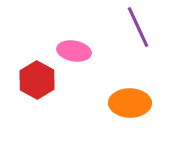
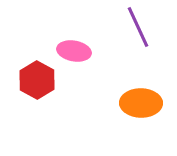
orange ellipse: moved 11 px right
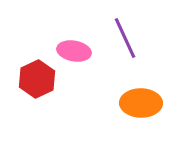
purple line: moved 13 px left, 11 px down
red hexagon: moved 1 px up; rotated 6 degrees clockwise
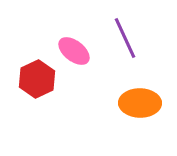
pink ellipse: rotated 28 degrees clockwise
orange ellipse: moved 1 px left
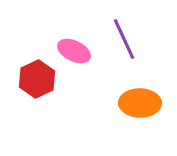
purple line: moved 1 px left, 1 px down
pink ellipse: rotated 12 degrees counterclockwise
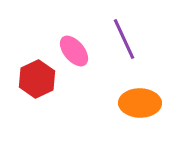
pink ellipse: rotated 24 degrees clockwise
